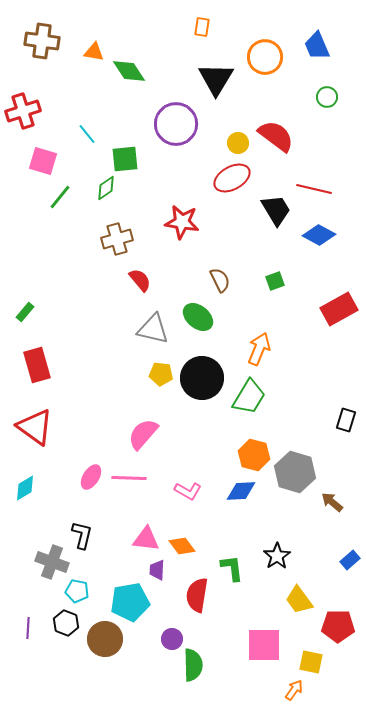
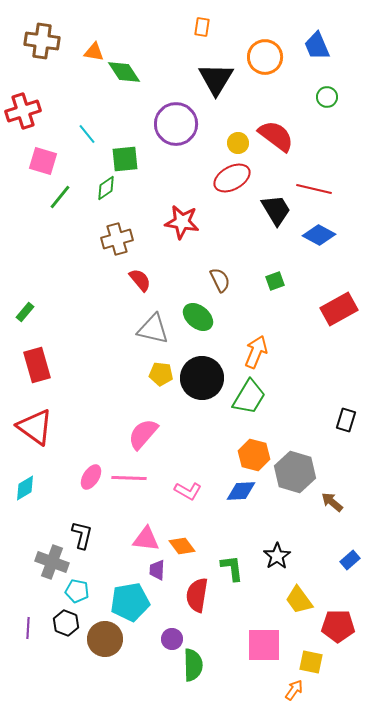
green diamond at (129, 71): moved 5 px left, 1 px down
orange arrow at (259, 349): moved 3 px left, 3 px down
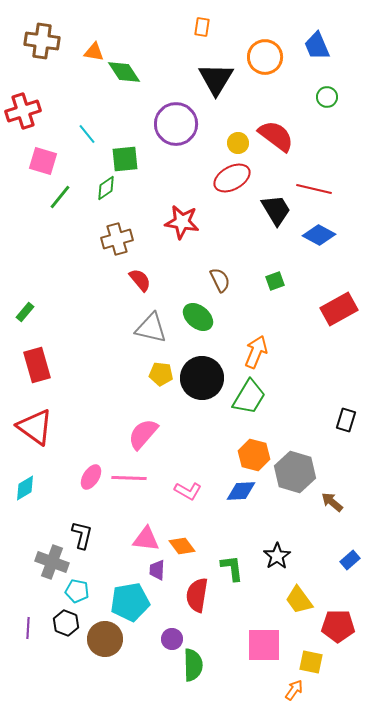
gray triangle at (153, 329): moved 2 px left, 1 px up
